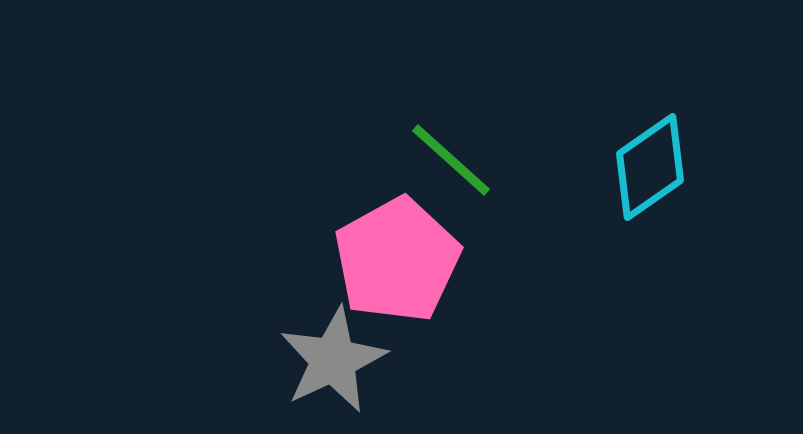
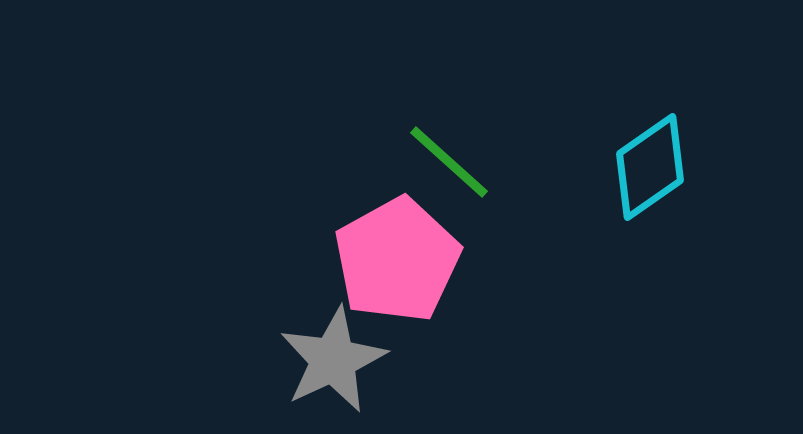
green line: moved 2 px left, 2 px down
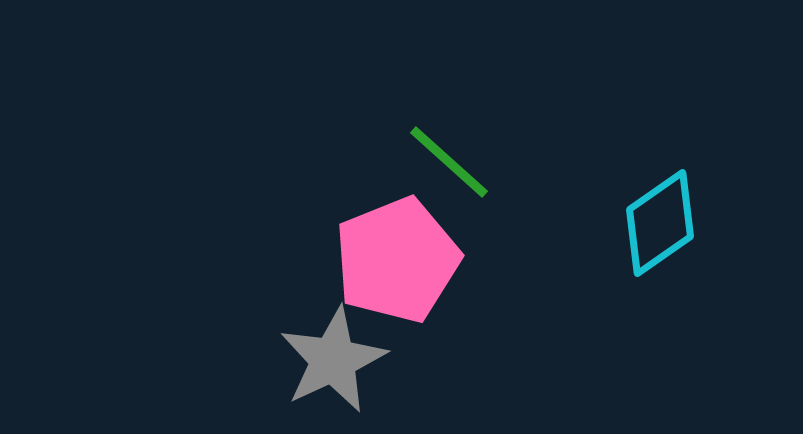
cyan diamond: moved 10 px right, 56 px down
pink pentagon: rotated 7 degrees clockwise
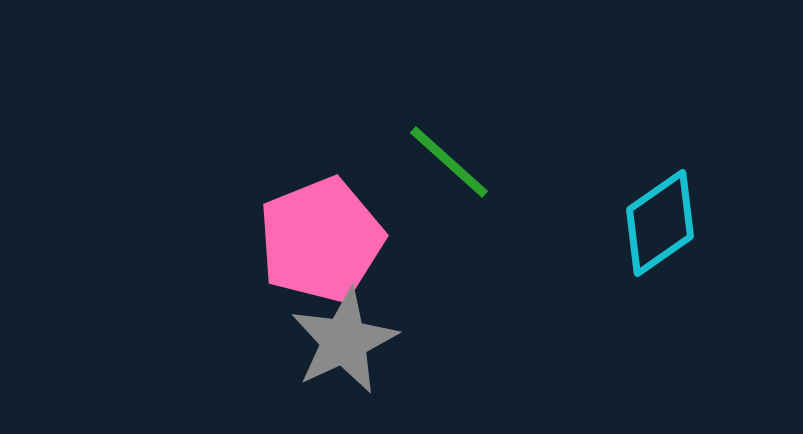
pink pentagon: moved 76 px left, 20 px up
gray star: moved 11 px right, 19 px up
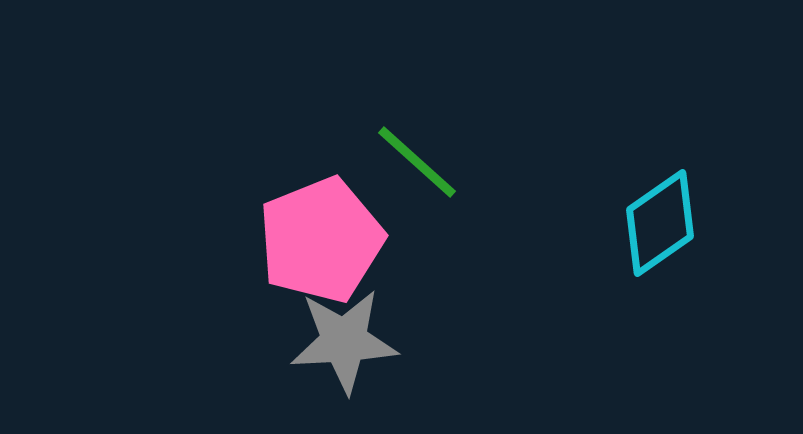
green line: moved 32 px left
gray star: rotated 22 degrees clockwise
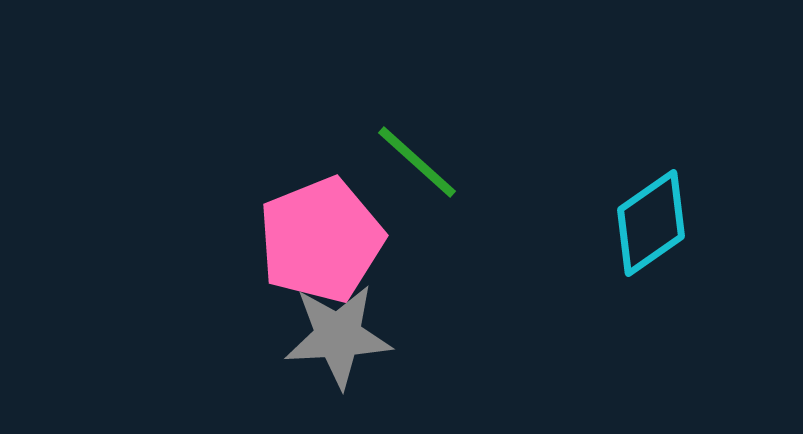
cyan diamond: moved 9 px left
gray star: moved 6 px left, 5 px up
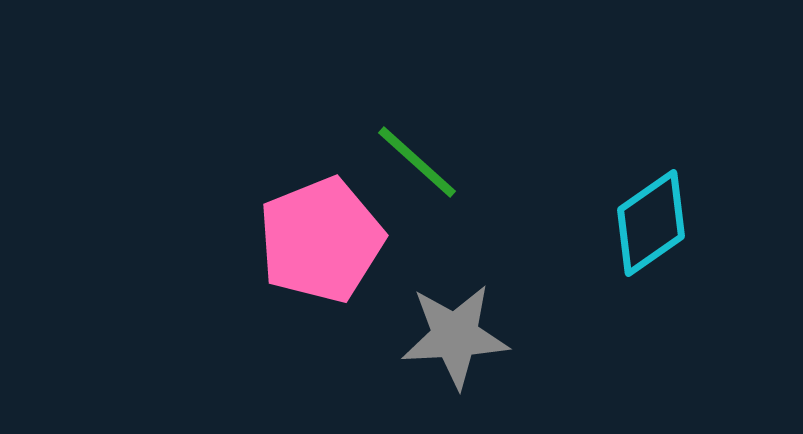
gray star: moved 117 px right
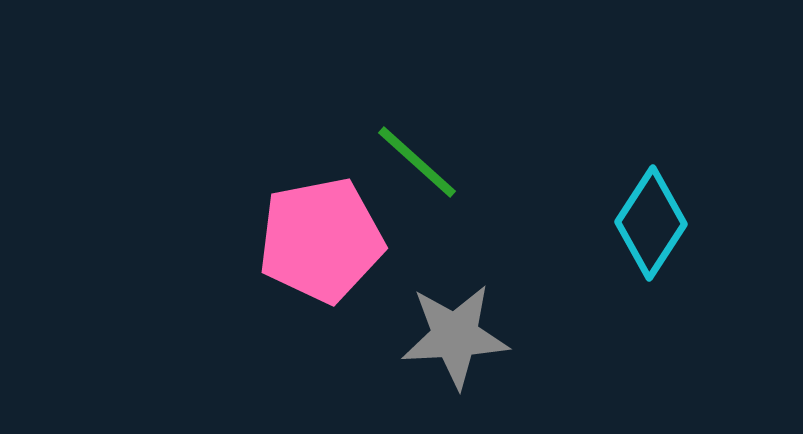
cyan diamond: rotated 22 degrees counterclockwise
pink pentagon: rotated 11 degrees clockwise
